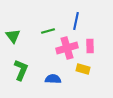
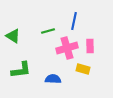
blue line: moved 2 px left
green triangle: rotated 21 degrees counterclockwise
green L-shape: rotated 60 degrees clockwise
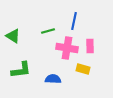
pink cross: rotated 25 degrees clockwise
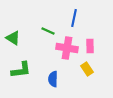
blue line: moved 3 px up
green line: rotated 40 degrees clockwise
green triangle: moved 2 px down
yellow rectangle: moved 4 px right; rotated 40 degrees clockwise
blue semicircle: rotated 91 degrees counterclockwise
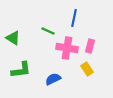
pink rectangle: rotated 16 degrees clockwise
blue semicircle: rotated 63 degrees clockwise
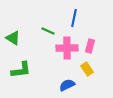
pink cross: rotated 10 degrees counterclockwise
blue semicircle: moved 14 px right, 6 px down
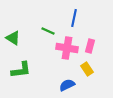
pink cross: rotated 10 degrees clockwise
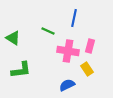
pink cross: moved 1 px right, 3 px down
